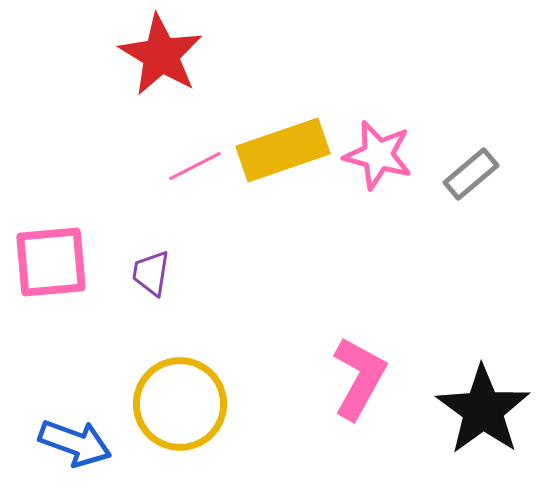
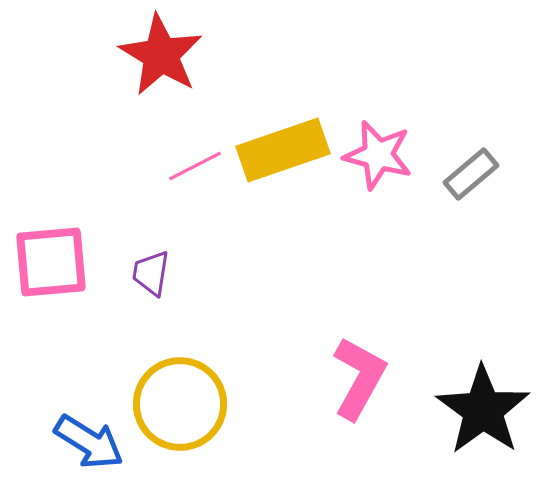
blue arrow: moved 14 px right, 1 px up; rotated 12 degrees clockwise
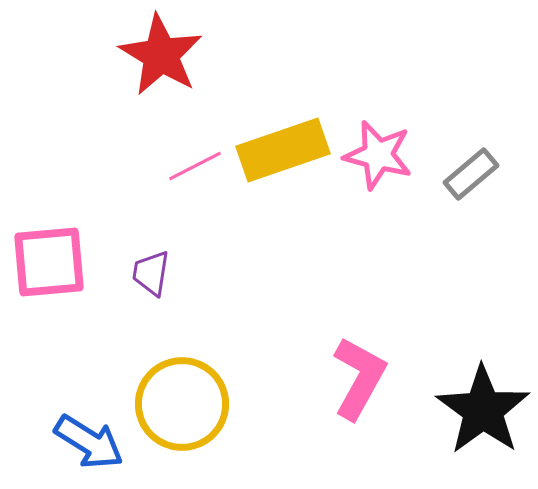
pink square: moved 2 px left
yellow circle: moved 2 px right
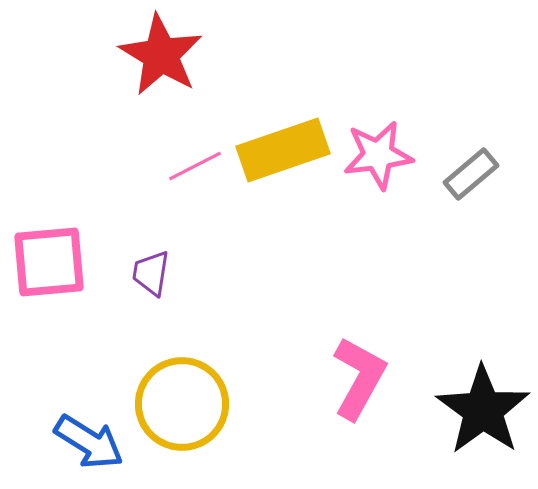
pink star: rotated 22 degrees counterclockwise
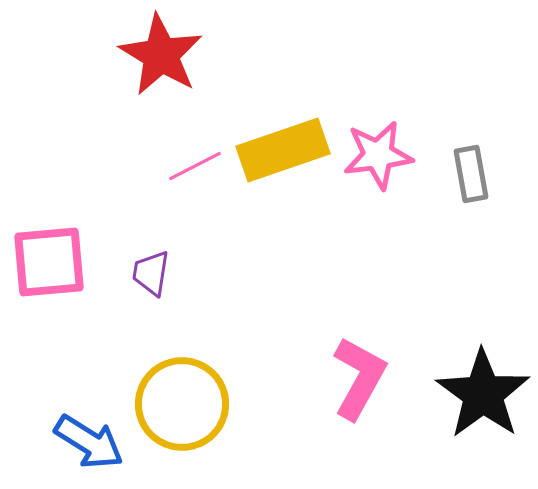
gray rectangle: rotated 60 degrees counterclockwise
black star: moved 16 px up
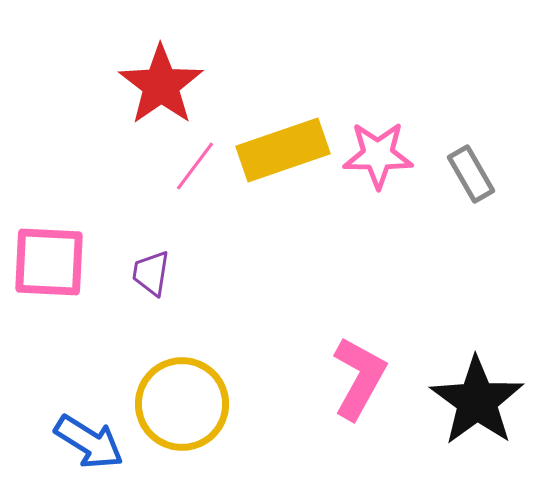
red star: moved 30 px down; rotated 6 degrees clockwise
pink star: rotated 8 degrees clockwise
pink line: rotated 26 degrees counterclockwise
gray rectangle: rotated 20 degrees counterclockwise
pink square: rotated 8 degrees clockwise
black star: moved 6 px left, 7 px down
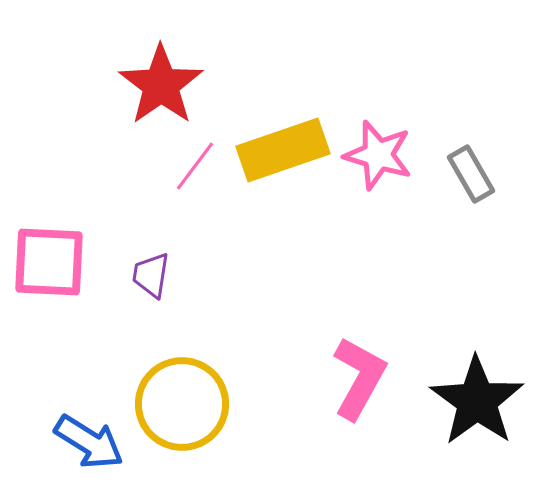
pink star: rotated 16 degrees clockwise
purple trapezoid: moved 2 px down
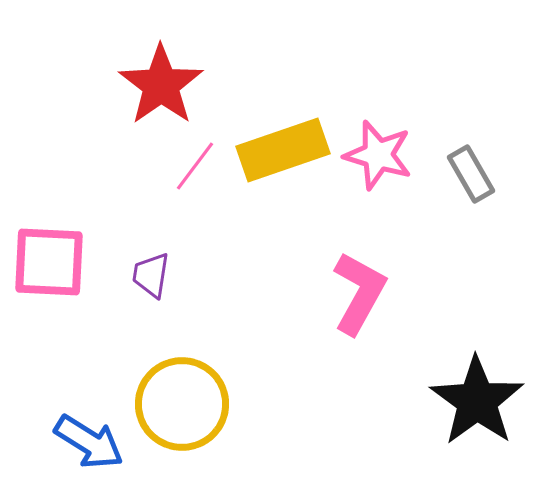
pink L-shape: moved 85 px up
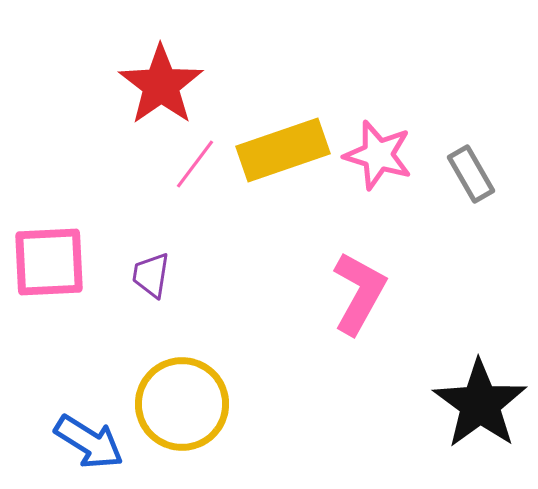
pink line: moved 2 px up
pink square: rotated 6 degrees counterclockwise
black star: moved 3 px right, 3 px down
